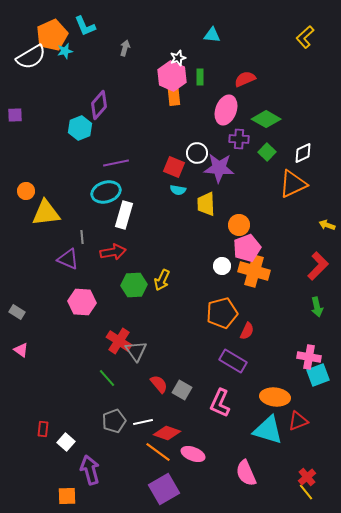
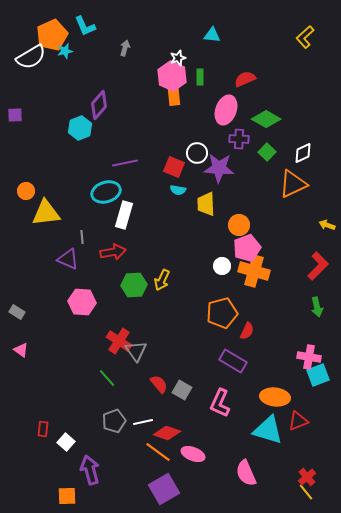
purple line at (116, 163): moved 9 px right
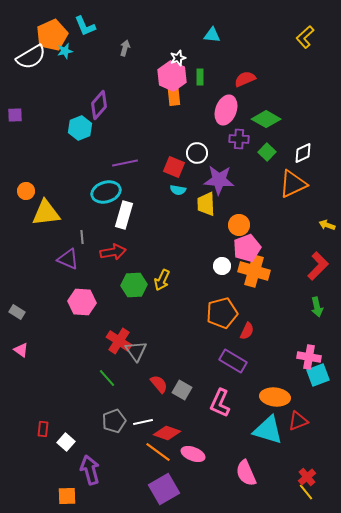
purple star at (219, 168): moved 12 px down
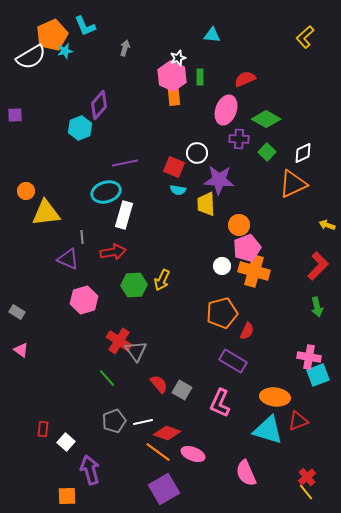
pink hexagon at (82, 302): moved 2 px right, 2 px up; rotated 20 degrees counterclockwise
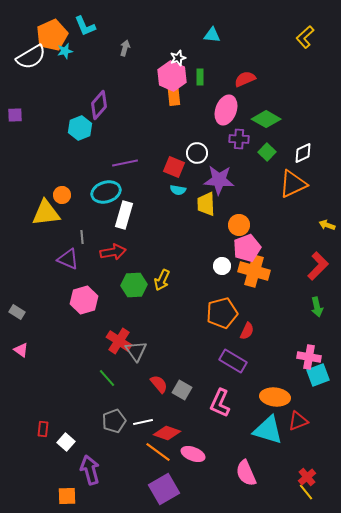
orange circle at (26, 191): moved 36 px right, 4 px down
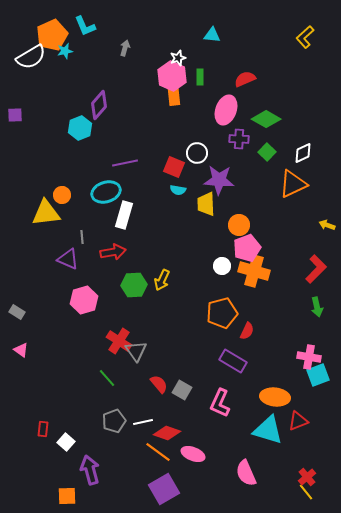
red L-shape at (318, 266): moved 2 px left, 3 px down
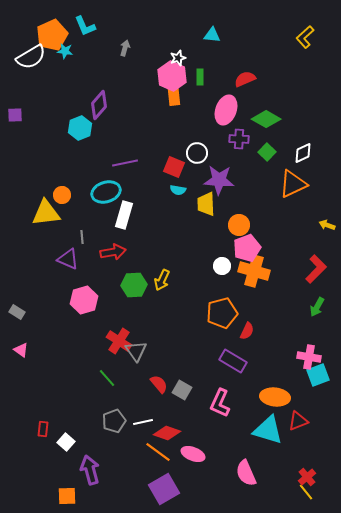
cyan star at (65, 51): rotated 21 degrees clockwise
green arrow at (317, 307): rotated 42 degrees clockwise
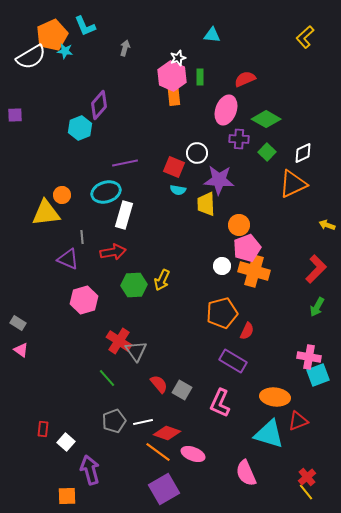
gray rectangle at (17, 312): moved 1 px right, 11 px down
cyan triangle at (268, 430): moved 1 px right, 4 px down
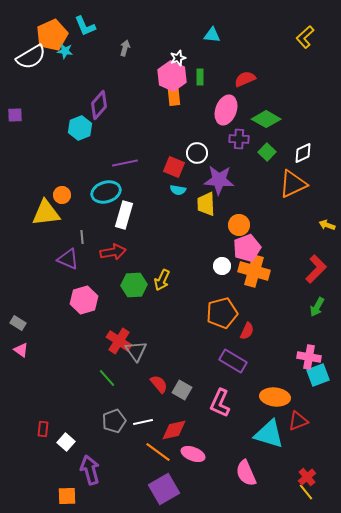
red diamond at (167, 433): moved 7 px right, 3 px up; rotated 32 degrees counterclockwise
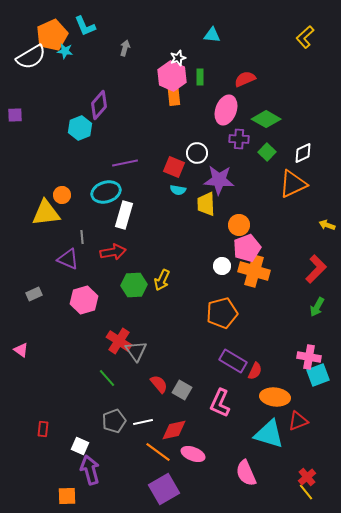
gray rectangle at (18, 323): moved 16 px right, 29 px up; rotated 56 degrees counterclockwise
red semicircle at (247, 331): moved 8 px right, 40 px down
white square at (66, 442): moved 14 px right, 4 px down; rotated 18 degrees counterclockwise
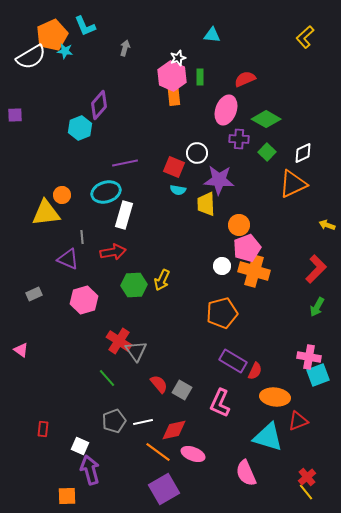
cyan triangle at (269, 434): moved 1 px left, 3 px down
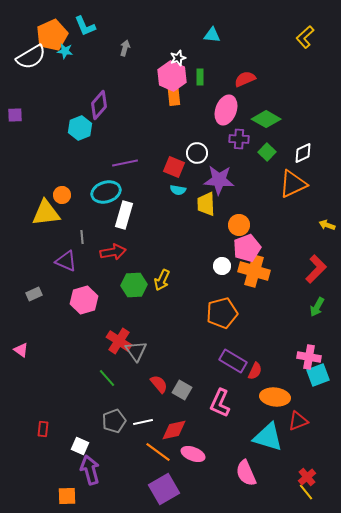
purple triangle at (68, 259): moved 2 px left, 2 px down
